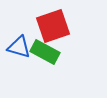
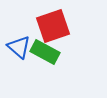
blue triangle: rotated 25 degrees clockwise
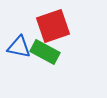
blue triangle: rotated 30 degrees counterclockwise
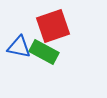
green rectangle: moved 1 px left
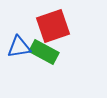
blue triangle: rotated 20 degrees counterclockwise
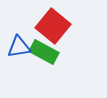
red square: rotated 32 degrees counterclockwise
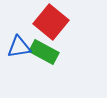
red square: moved 2 px left, 4 px up
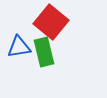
green rectangle: rotated 48 degrees clockwise
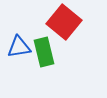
red square: moved 13 px right
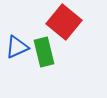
blue triangle: moved 2 px left; rotated 15 degrees counterclockwise
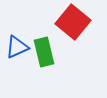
red square: moved 9 px right
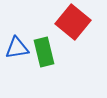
blue triangle: moved 1 px down; rotated 15 degrees clockwise
